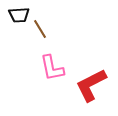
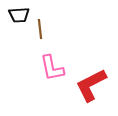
brown line: rotated 24 degrees clockwise
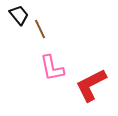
black trapezoid: rotated 125 degrees counterclockwise
brown line: rotated 18 degrees counterclockwise
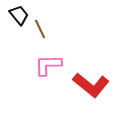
pink L-shape: moved 4 px left, 3 px up; rotated 100 degrees clockwise
red L-shape: rotated 114 degrees counterclockwise
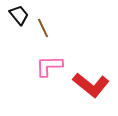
brown line: moved 3 px right, 1 px up
pink L-shape: moved 1 px right, 1 px down
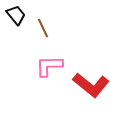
black trapezoid: moved 3 px left
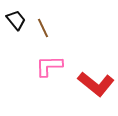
black trapezoid: moved 5 px down
red L-shape: moved 5 px right, 1 px up
